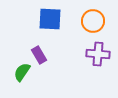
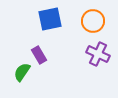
blue square: rotated 15 degrees counterclockwise
purple cross: rotated 20 degrees clockwise
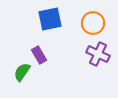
orange circle: moved 2 px down
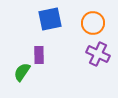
purple rectangle: rotated 30 degrees clockwise
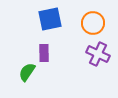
purple rectangle: moved 5 px right, 2 px up
green semicircle: moved 5 px right
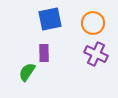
purple cross: moved 2 px left
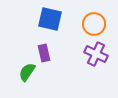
blue square: rotated 25 degrees clockwise
orange circle: moved 1 px right, 1 px down
purple rectangle: rotated 12 degrees counterclockwise
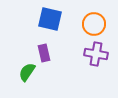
purple cross: rotated 15 degrees counterclockwise
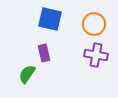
purple cross: moved 1 px down
green semicircle: moved 2 px down
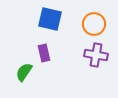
green semicircle: moved 3 px left, 2 px up
